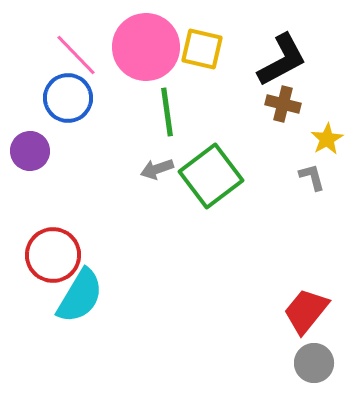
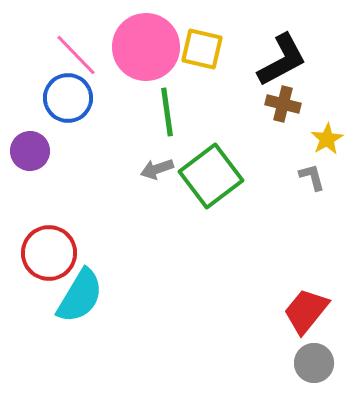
red circle: moved 4 px left, 2 px up
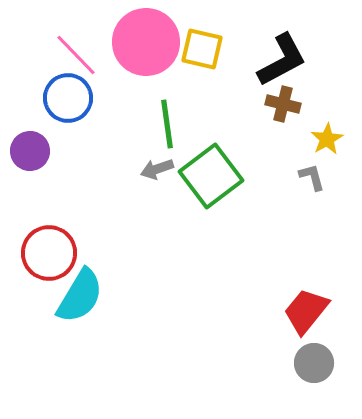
pink circle: moved 5 px up
green line: moved 12 px down
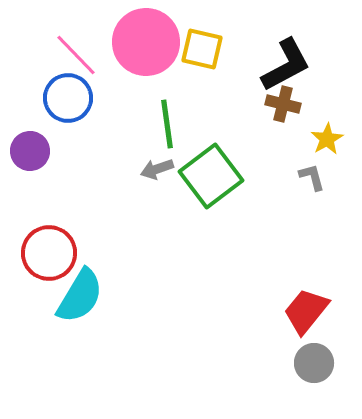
black L-shape: moved 4 px right, 5 px down
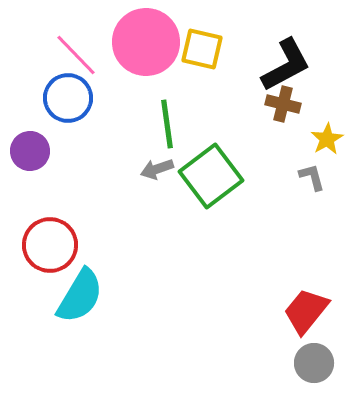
red circle: moved 1 px right, 8 px up
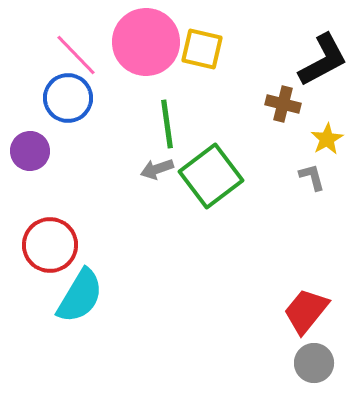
black L-shape: moved 37 px right, 5 px up
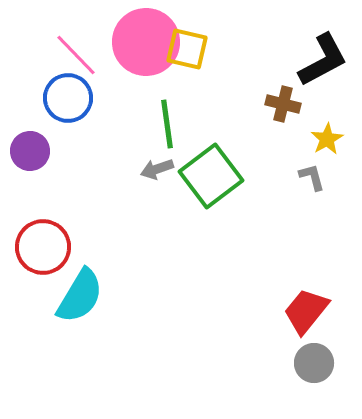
yellow square: moved 15 px left
red circle: moved 7 px left, 2 px down
